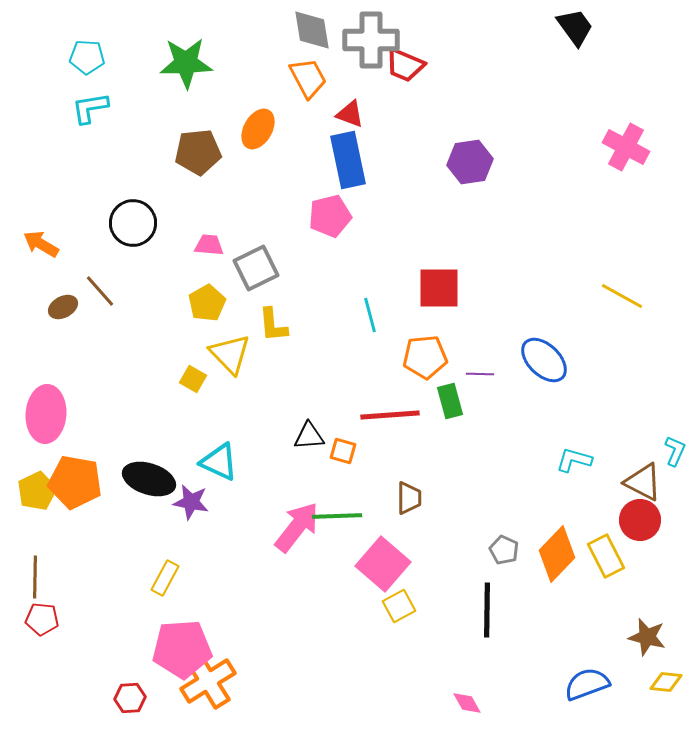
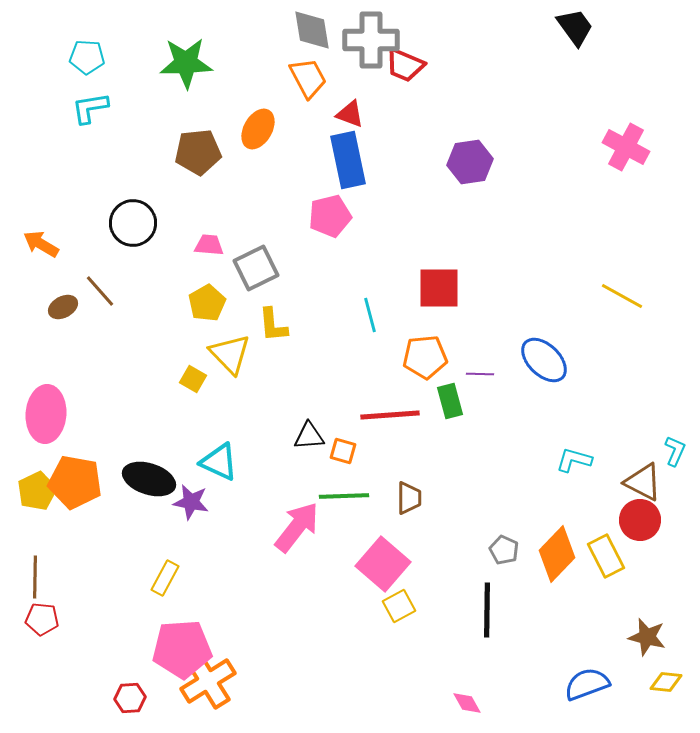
green line at (337, 516): moved 7 px right, 20 px up
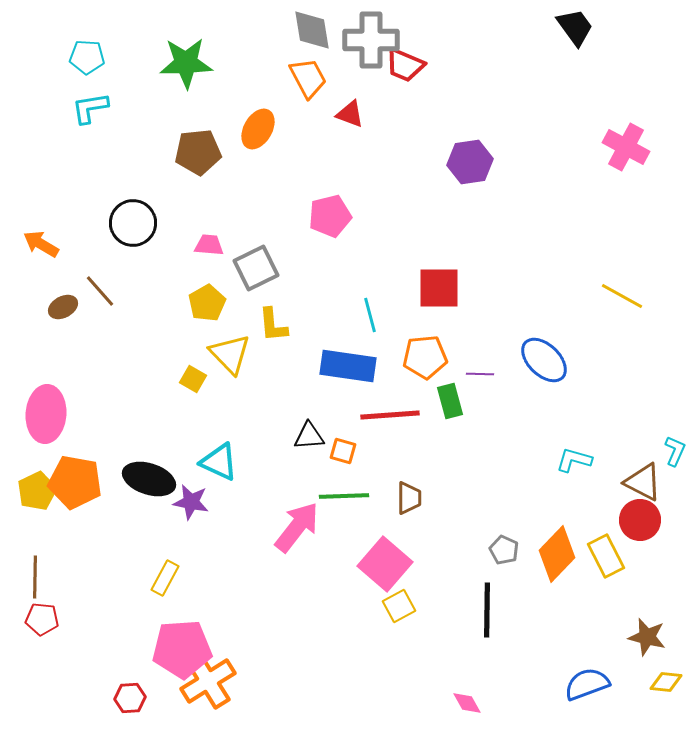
blue rectangle at (348, 160): moved 206 px down; rotated 70 degrees counterclockwise
pink square at (383, 564): moved 2 px right
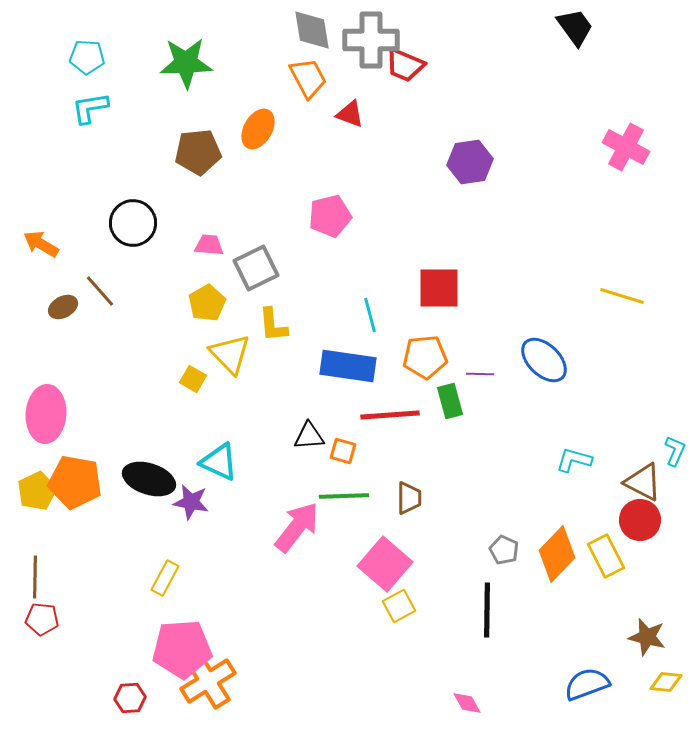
yellow line at (622, 296): rotated 12 degrees counterclockwise
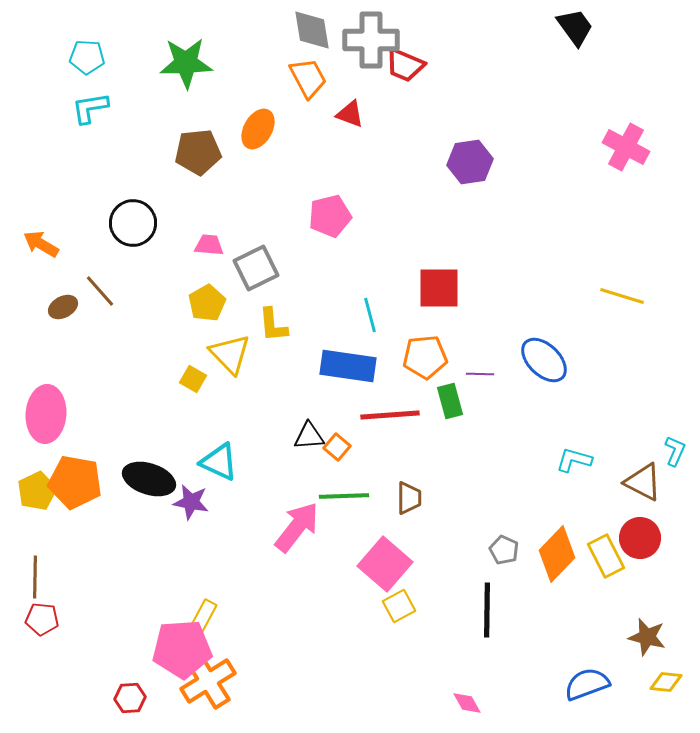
orange square at (343, 451): moved 6 px left, 4 px up; rotated 24 degrees clockwise
red circle at (640, 520): moved 18 px down
yellow rectangle at (165, 578): moved 38 px right, 39 px down
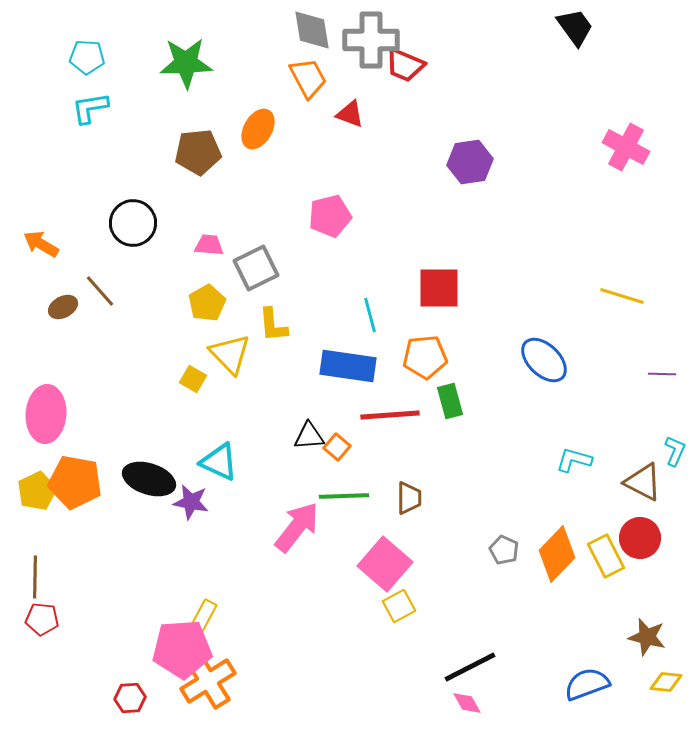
purple line at (480, 374): moved 182 px right
black line at (487, 610): moved 17 px left, 57 px down; rotated 62 degrees clockwise
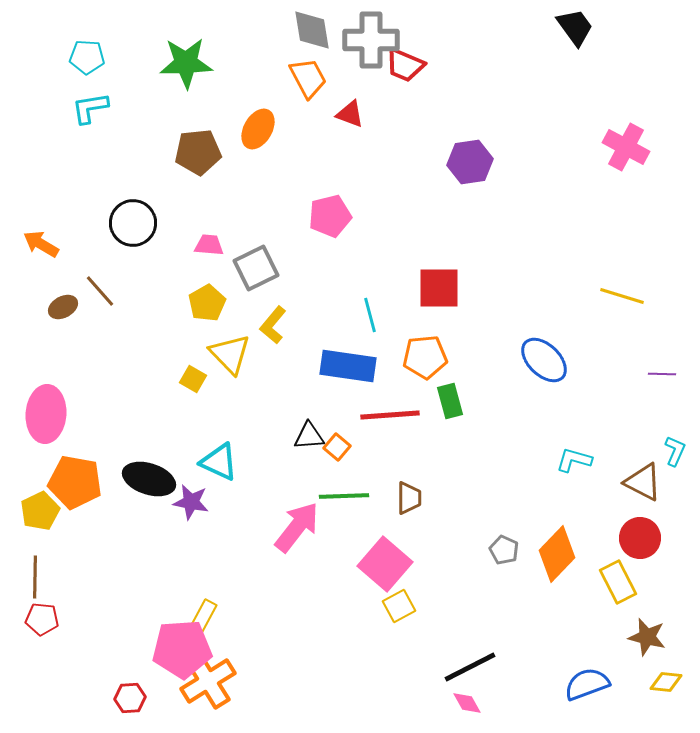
yellow L-shape at (273, 325): rotated 45 degrees clockwise
yellow pentagon at (37, 491): moved 3 px right, 20 px down
yellow rectangle at (606, 556): moved 12 px right, 26 px down
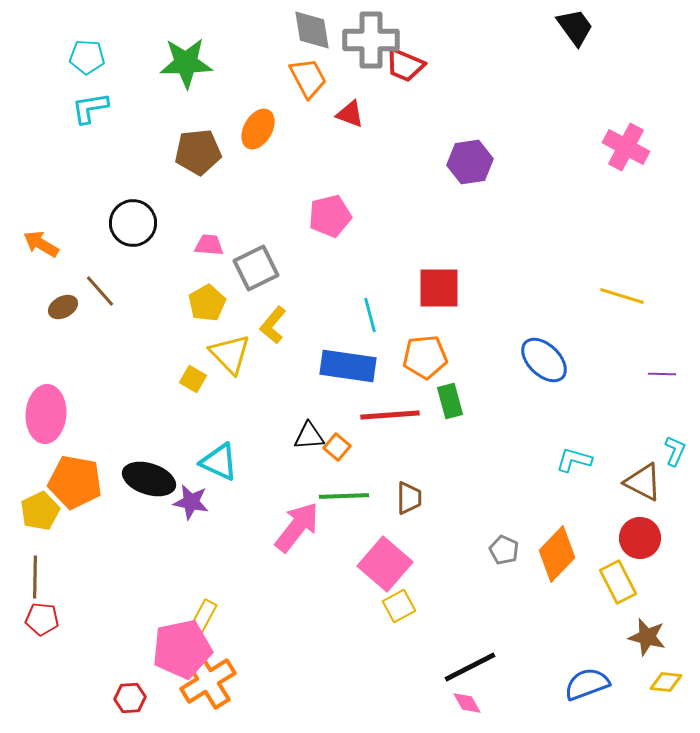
pink pentagon at (182, 649): rotated 8 degrees counterclockwise
